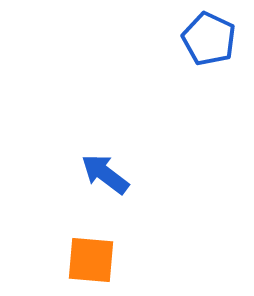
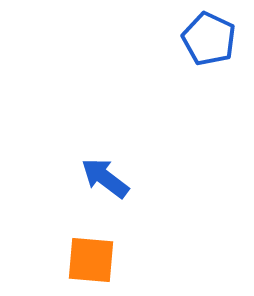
blue arrow: moved 4 px down
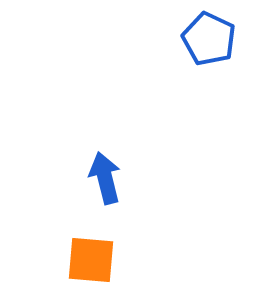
blue arrow: rotated 39 degrees clockwise
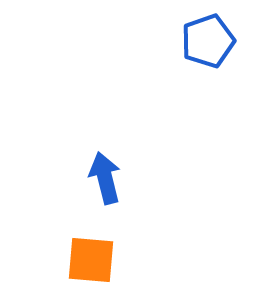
blue pentagon: moved 1 px left, 2 px down; rotated 28 degrees clockwise
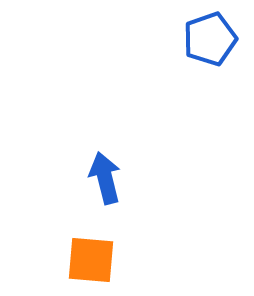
blue pentagon: moved 2 px right, 2 px up
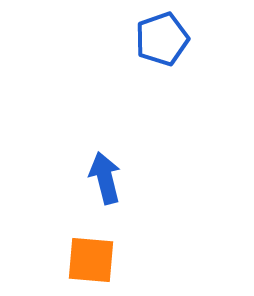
blue pentagon: moved 48 px left
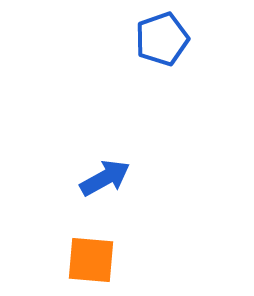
blue arrow: rotated 75 degrees clockwise
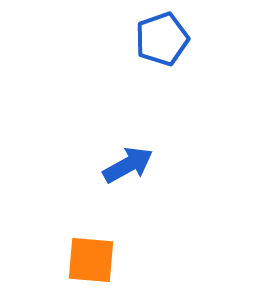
blue arrow: moved 23 px right, 13 px up
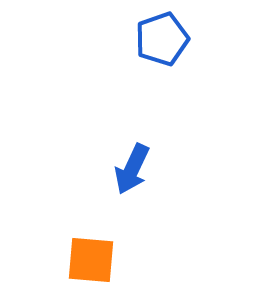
blue arrow: moved 4 px right, 4 px down; rotated 144 degrees clockwise
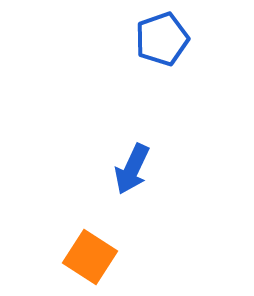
orange square: moved 1 px left, 3 px up; rotated 28 degrees clockwise
